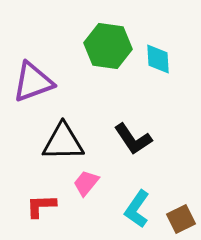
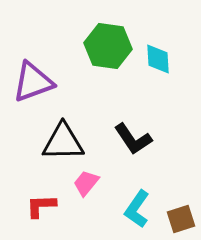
brown square: rotated 8 degrees clockwise
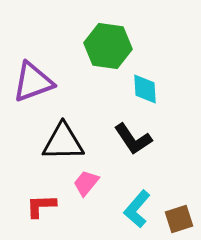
cyan diamond: moved 13 px left, 30 px down
cyan L-shape: rotated 6 degrees clockwise
brown square: moved 2 px left
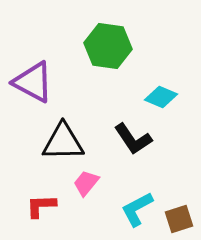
purple triangle: rotated 48 degrees clockwise
cyan diamond: moved 16 px right, 8 px down; rotated 64 degrees counterclockwise
cyan L-shape: rotated 21 degrees clockwise
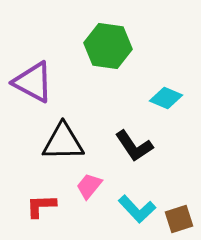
cyan diamond: moved 5 px right, 1 px down
black L-shape: moved 1 px right, 7 px down
pink trapezoid: moved 3 px right, 3 px down
cyan L-shape: rotated 105 degrees counterclockwise
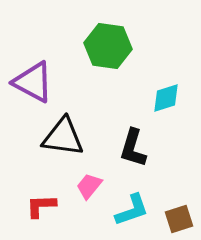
cyan diamond: rotated 40 degrees counterclockwise
black triangle: moved 5 px up; rotated 9 degrees clockwise
black L-shape: moved 1 px left, 2 px down; rotated 51 degrees clockwise
cyan L-shape: moved 5 px left, 1 px down; rotated 66 degrees counterclockwise
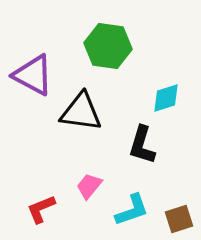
purple triangle: moved 7 px up
black triangle: moved 18 px right, 25 px up
black L-shape: moved 9 px right, 3 px up
red L-shape: moved 3 px down; rotated 20 degrees counterclockwise
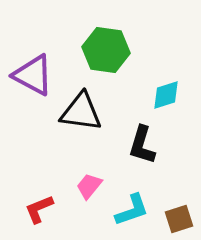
green hexagon: moved 2 px left, 4 px down
cyan diamond: moved 3 px up
red L-shape: moved 2 px left
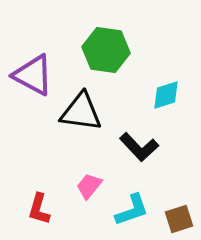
black L-shape: moved 3 px left, 2 px down; rotated 60 degrees counterclockwise
red L-shape: rotated 52 degrees counterclockwise
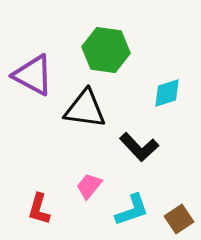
cyan diamond: moved 1 px right, 2 px up
black triangle: moved 4 px right, 3 px up
brown square: rotated 16 degrees counterclockwise
